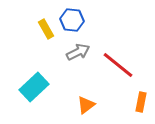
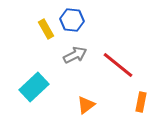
gray arrow: moved 3 px left, 3 px down
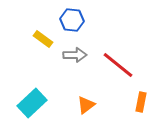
yellow rectangle: moved 3 px left, 10 px down; rotated 24 degrees counterclockwise
gray arrow: rotated 25 degrees clockwise
cyan rectangle: moved 2 px left, 16 px down
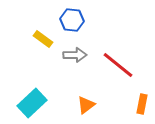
orange rectangle: moved 1 px right, 2 px down
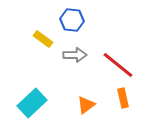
orange rectangle: moved 19 px left, 6 px up; rotated 24 degrees counterclockwise
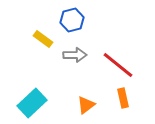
blue hexagon: rotated 20 degrees counterclockwise
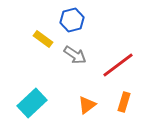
gray arrow: rotated 35 degrees clockwise
red line: rotated 76 degrees counterclockwise
orange rectangle: moved 1 px right, 4 px down; rotated 30 degrees clockwise
orange triangle: moved 1 px right
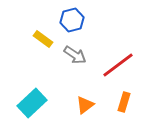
orange triangle: moved 2 px left
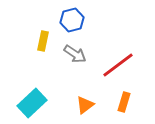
yellow rectangle: moved 2 px down; rotated 66 degrees clockwise
gray arrow: moved 1 px up
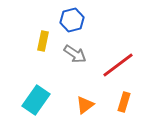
cyan rectangle: moved 4 px right, 3 px up; rotated 12 degrees counterclockwise
